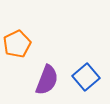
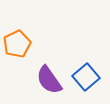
purple semicircle: moved 2 px right; rotated 124 degrees clockwise
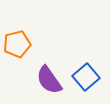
orange pentagon: rotated 12 degrees clockwise
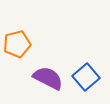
purple semicircle: moved 1 px left, 2 px up; rotated 152 degrees clockwise
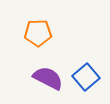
orange pentagon: moved 21 px right, 11 px up; rotated 12 degrees clockwise
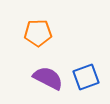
blue square: rotated 20 degrees clockwise
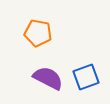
orange pentagon: rotated 12 degrees clockwise
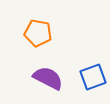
blue square: moved 7 px right
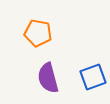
purple semicircle: rotated 132 degrees counterclockwise
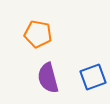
orange pentagon: moved 1 px down
